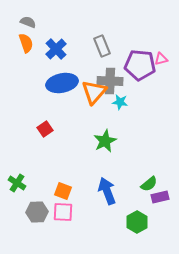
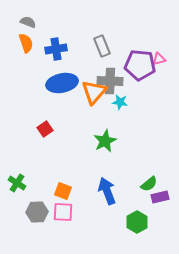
blue cross: rotated 35 degrees clockwise
pink triangle: moved 2 px left
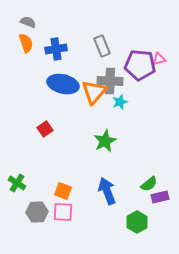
blue ellipse: moved 1 px right, 1 px down; rotated 24 degrees clockwise
cyan star: rotated 28 degrees counterclockwise
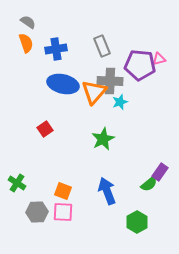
gray semicircle: rotated 14 degrees clockwise
green star: moved 2 px left, 2 px up
purple rectangle: moved 25 px up; rotated 42 degrees counterclockwise
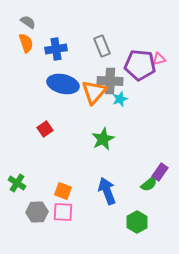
cyan star: moved 3 px up
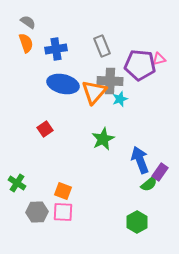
blue arrow: moved 33 px right, 31 px up
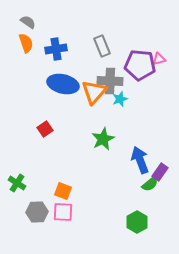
green semicircle: moved 1 px right
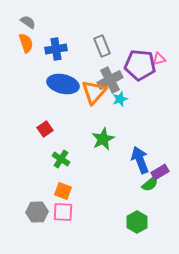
gray cross: moved 1 px up; rotated 30 degrees counterclockwise
purple rectangle: rotated 24 degrees clockwise
green cross: moved 44 px right, 24 px up
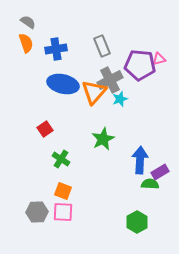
blue arrow: rotated 24 degrees clockwise
green semicircle: rotated 138 degrees counterclockwise
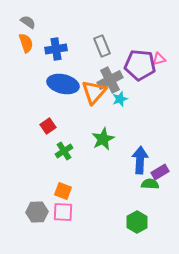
red square: moved 3 px right, 3 px up
green cross: moved 3 px right, 8 px up; rotated 24 degrees clockwise
